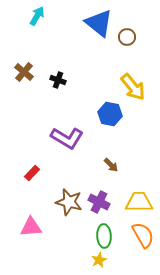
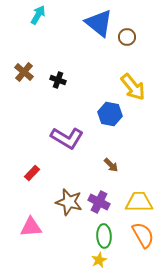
cyan arrow: moved 1 px right, 1 px up
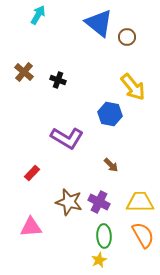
yellow trapezoid: moved 1 px right
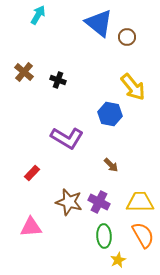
yellow star: moved 19 px right
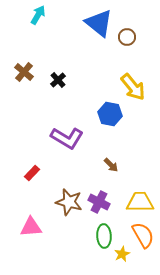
black cross: rotated 28 degrees clockwise
yellow star: moved 4 px right, 6 px up
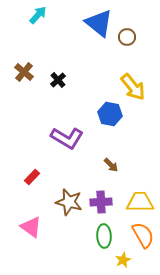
cyan arrow: rotated 12 degrees clockwise
red rectangle: moved 4 px down
purple cross: moved 2 px right; rotated 30 degrees counterclockwise
pink triangle: rotated 40 degrees clockwise
yellow star: moved 1 px right, 6 px down
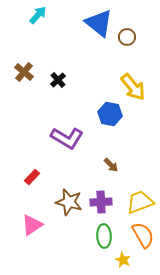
yellow trapezoid: rotated 20 degrees counterclockwise
pink triangle: moved 1 px right, 2 px up; rotated 50 degrees clockwise
yellow star: rotated 21 degrees counterclockwise
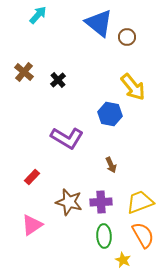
brown arrow: rotated 21 degrees clockwise
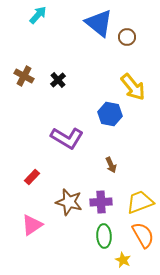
brown cross: moved 4 px down; rotated 12 degrees counterclockwise
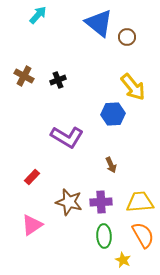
black cross: rotated 21 degrees clockwise
blue hexagon: moved 3 px right; rotated 15 degrees counterclockwise
purple L-shape: moved 1 px up
yellow trapezoid: rotated 16 degrees clockwise
